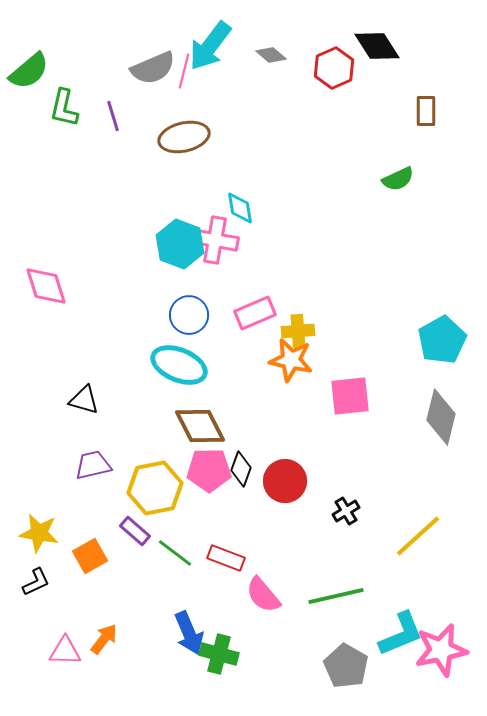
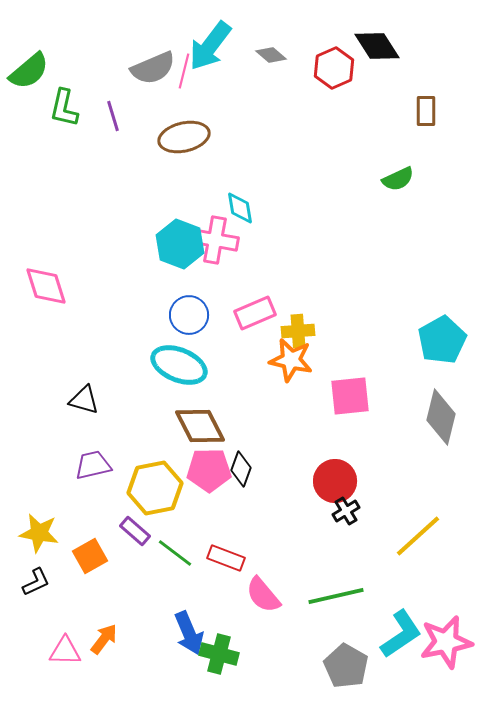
red circle at (285, 481): moved 50 px right
cyan L-shape at (401, 634): rotated 12 degrees counterclockwise
pink star at (441, 650): moved 5 px right, 8 px up
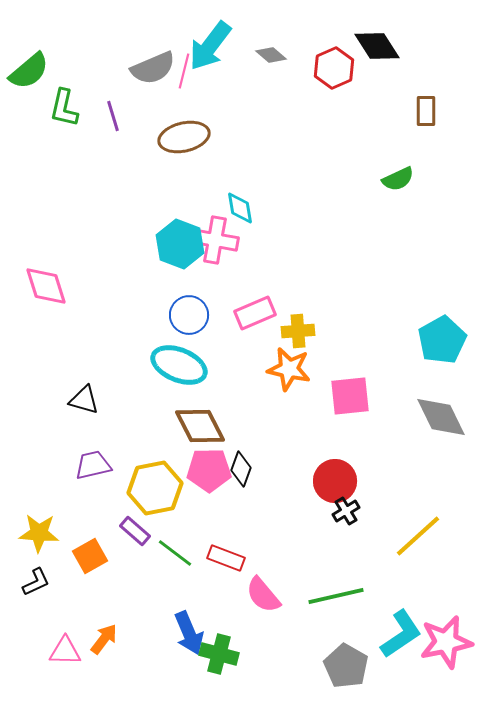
orange star at (291, 360): moved 2 px left, 9 px down
gray diamond at (441, 417): rotated 40 degrees counterclockwise
yellow star at (39, 533): rotated 6 degrees counterclockwise
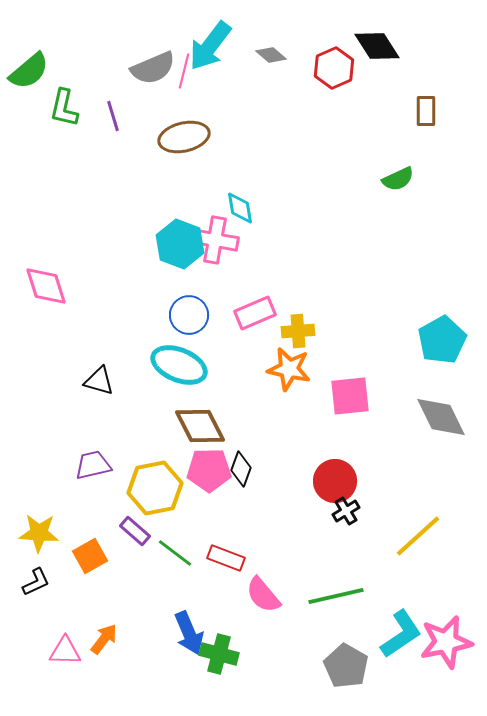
black triangle at (84, 400): moved 15 px right, 19 px up
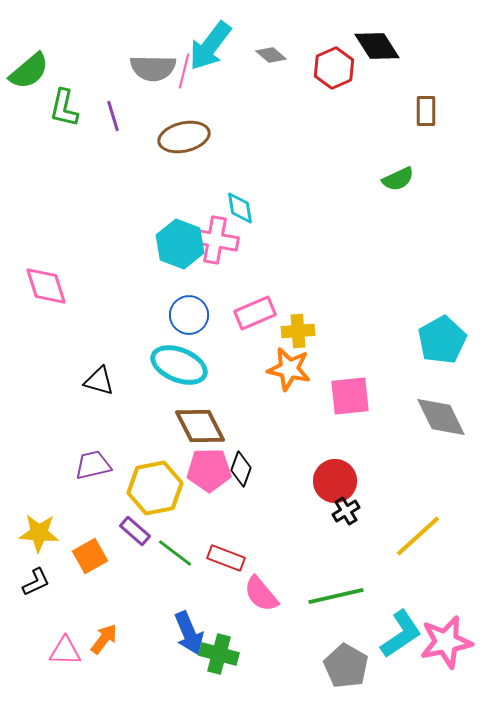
gray semicircle at (153, 68): rotated 24 degrees clockwise
pink semicircle at (263, 595): moved 2 px left, 1 px up
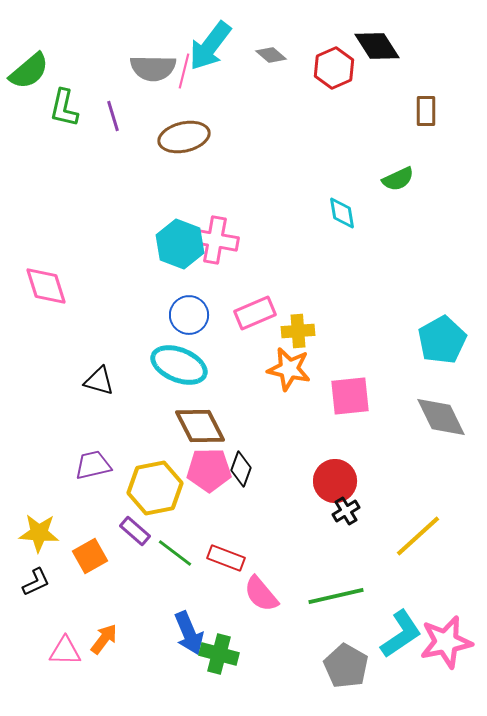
cyan diamond at (240, 208): moved 102 px right, 5 px down
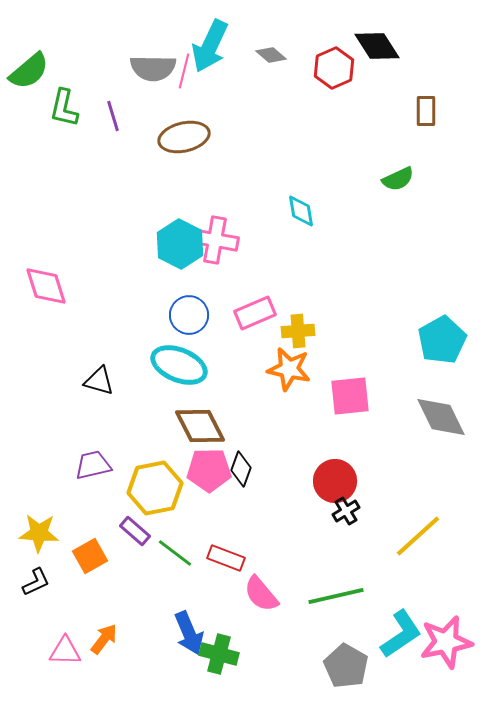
cyan arrow at (210, 46): rotated 12 degrees counterclockwise
cyan diamond at (342, 213): moved 41 px left, 2 px up
cyan hexagon at (180, 244): rotated 6 degrees clockwise
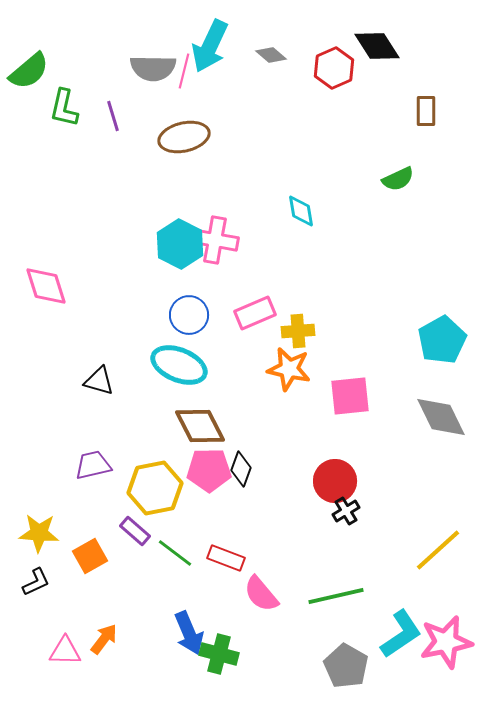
yellow line at (418, 536): moved 20 px right, 14 px down
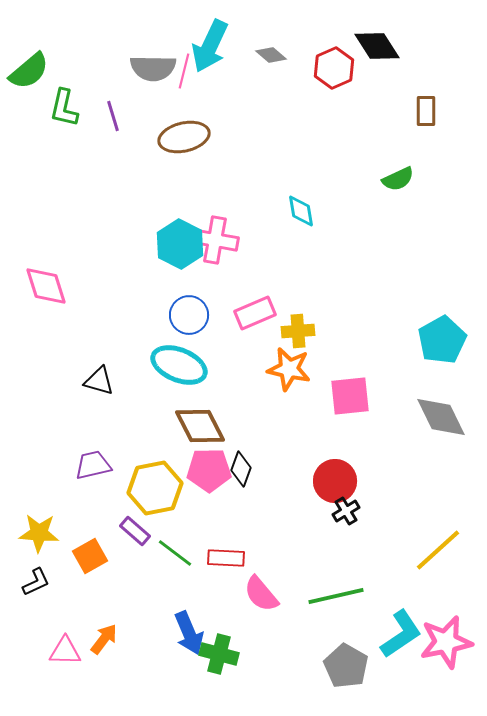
red rectangle at (226, 558): rotated 18 degrees counterclockwise
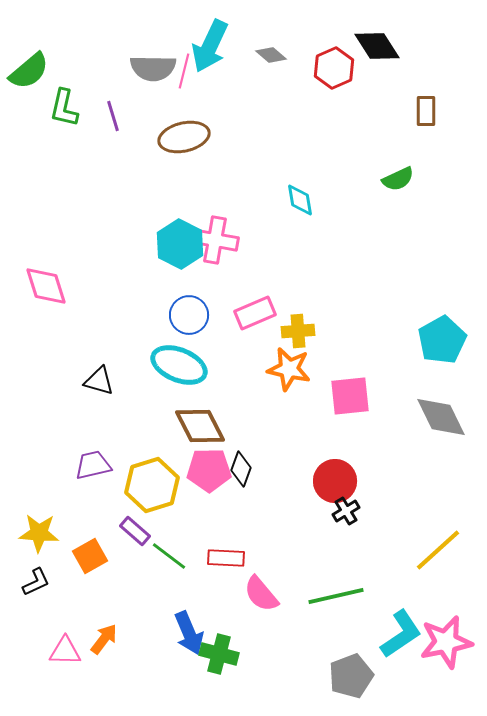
cyan diamond at (301, 211): moved 1 px left, 11 px up
yellow hexagon at (155, 488): moved 3 px left, 3 px up; rotated 6 degrees counterclockwise
green line at (175, 553): moved 6 px left, 3 px down
gray pentagon at (346, 666): moved 5 px right, 10 px down; rotated 21 degrees clockwise
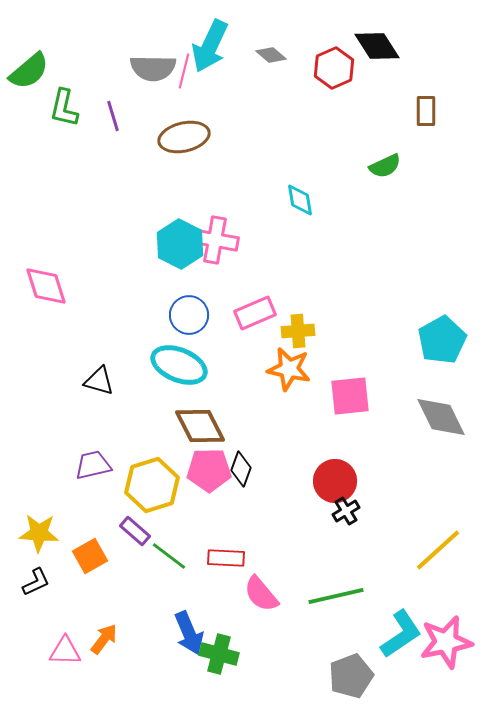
green semicircle at (398, 179): moved 13 px left, 13 px up
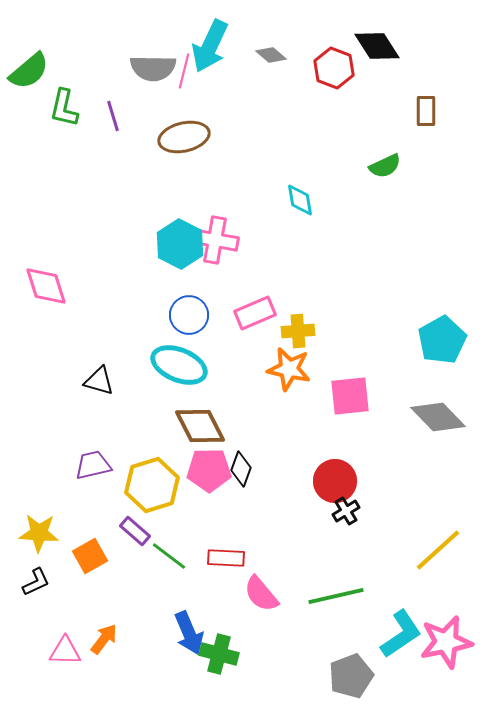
red hexagon at (334, 68): rotated 15 degrees counterclockwise
gray diamond at (441, 417): moved 3 px left; rotated 18 degrees counterclockwise
